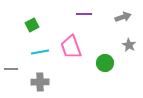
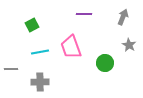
gray arrow: rotated 49 degrees counterclockwise
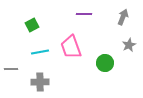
gray star: rotated 16 degrees clockwise
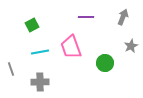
purple line: moved 2 px right, 3 px down
gray star: moved 2 px right, 1 px down
gray line: rotated 72 degrees clockwise
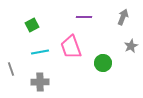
purple line: moved 2 px left
green circle: moved 2 px left
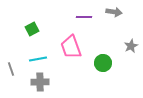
gray arrow: moved 9 px left, 5 px up; rotated 77 degrees clockwise
green square: moved 4 px down
cyan line: moved 2 px left, 7 px down
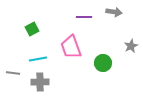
gray line: moved 2 px right, 4 px down; rotated 64 degrees counterclockwise
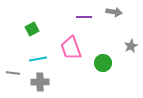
pink trapezoid: moved 1 px down
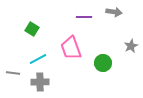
green square: rotated 32 degrees counterclockwise
cyan line: rotated 18 degrees counterclockwise
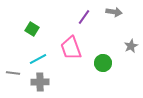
purple line: rotated 56 degrees counterclockwise
